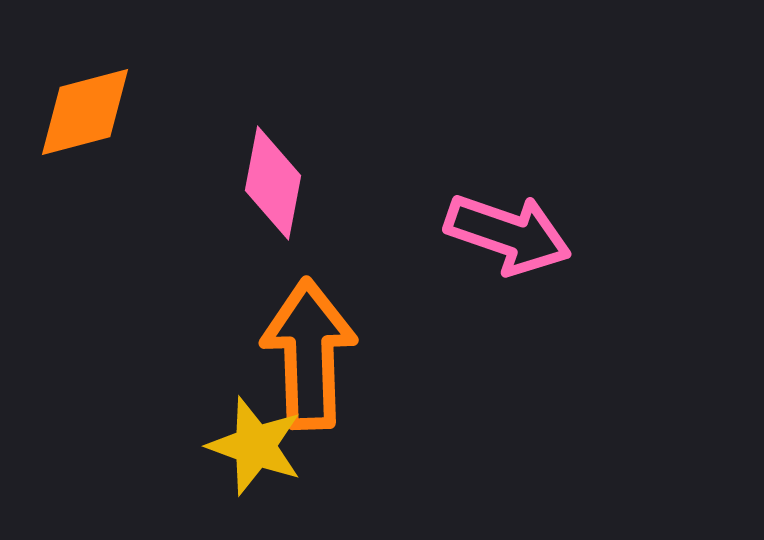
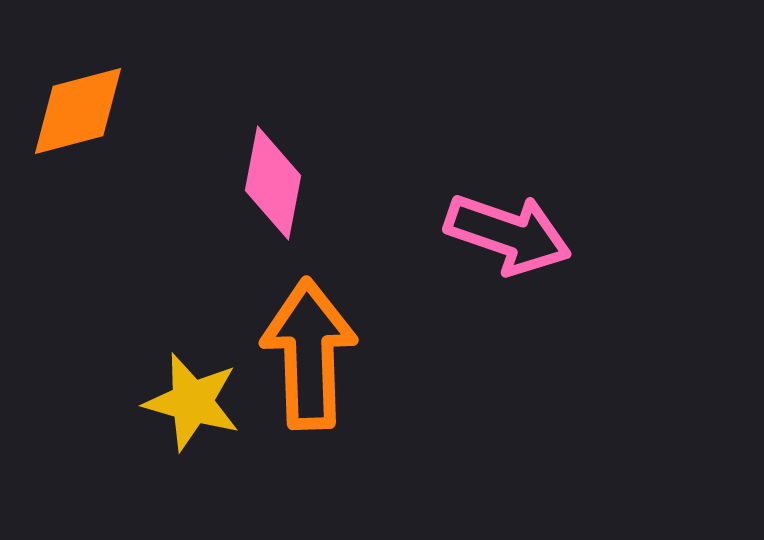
orange diamond: moved 7 px left, 1 px up
yellow star: moved 63 px left, 44 px up; rotated 4 degrees counterclockwise
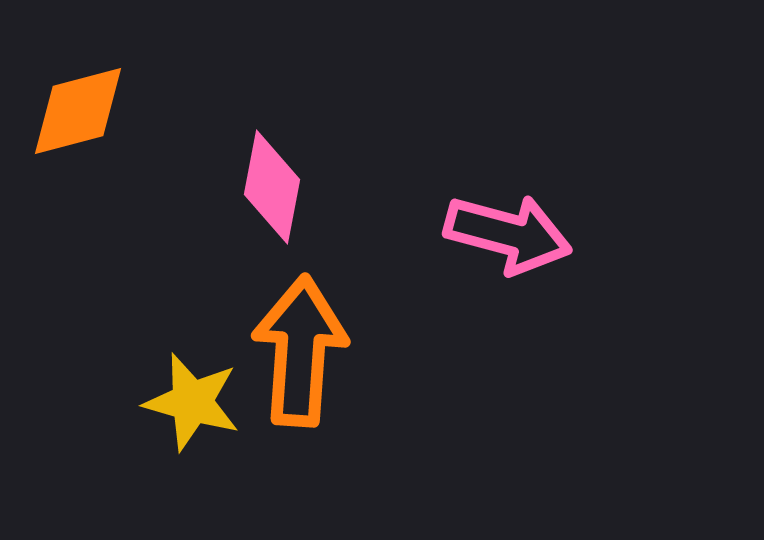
pink diamond: moved 1 px left, 4 px down
pink arrow: rotated 4 degrees counterclockwise
orange arrow: moved 9 px left, 3 px up; rotated 6 degrees clockwise
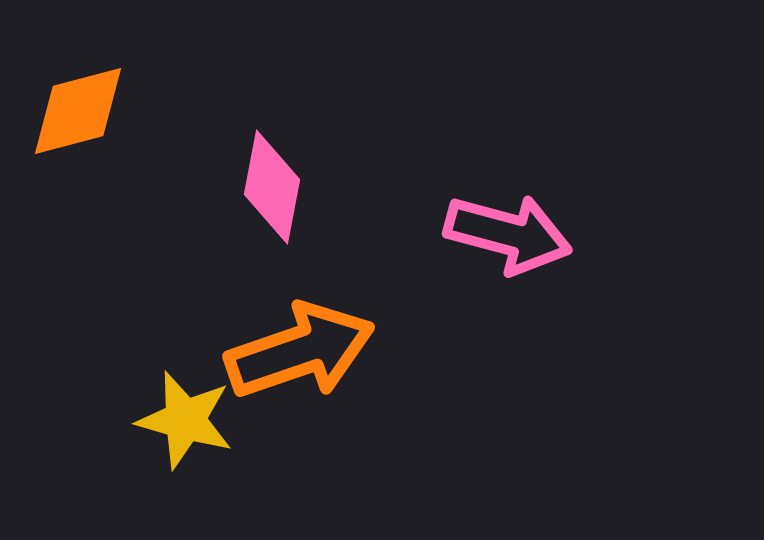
orange arrow: rotated 67 degrees clockwise
yellow star: moved 7 px left, 18 px down
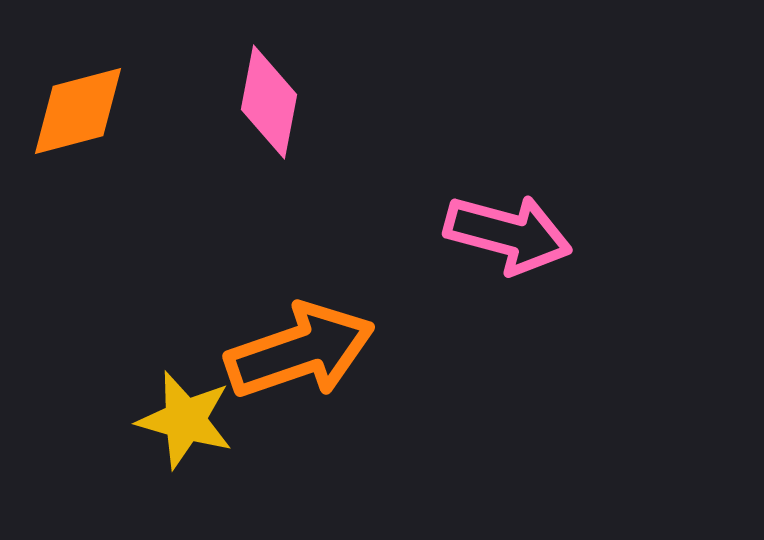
pink diamond: moved 3 px left, 85 px up
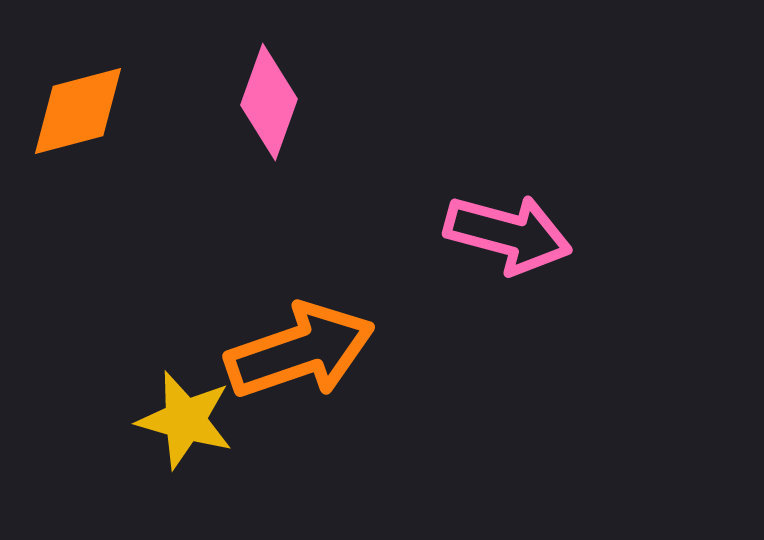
pink diamond: rotated 9 degrees clockwise
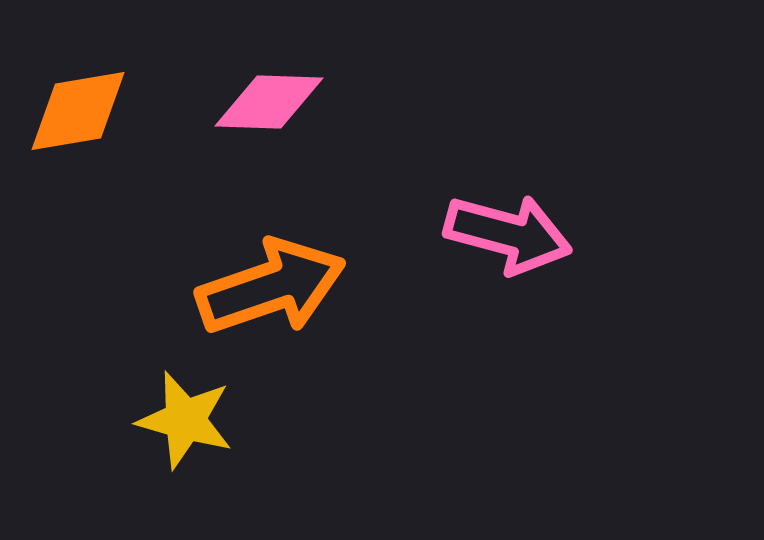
pink diamond: rotated 72 degrees clockwise
orange diamond: rotated 5 degrees clockwise
orange arrow: moved 29 px left, 64 px up
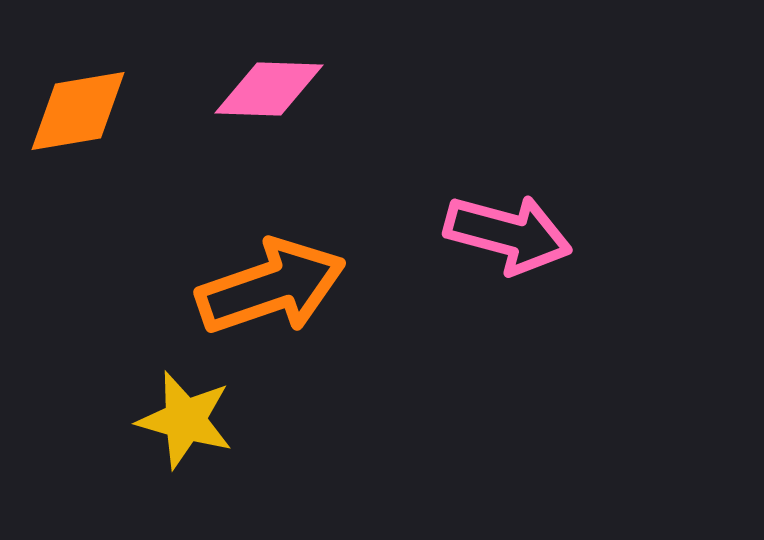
pink diamond: moved 13 px up
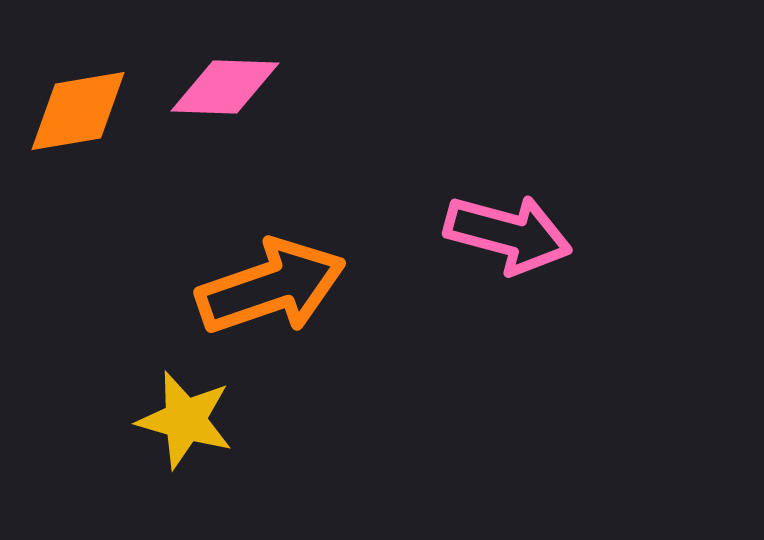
pink diamond: moved 44 px left, 2 px up
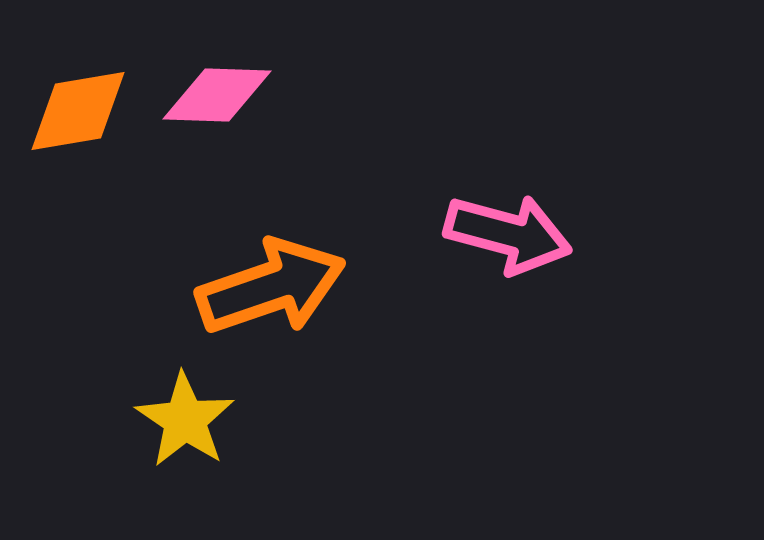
pink diamond: moved 8 px left, 8 px down
yellow star: rotated 18 degrees clockwise
